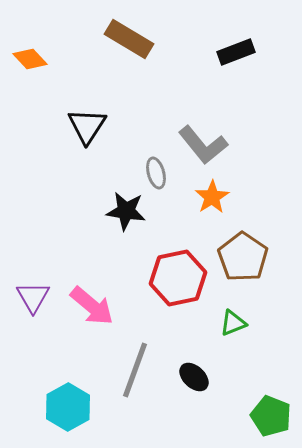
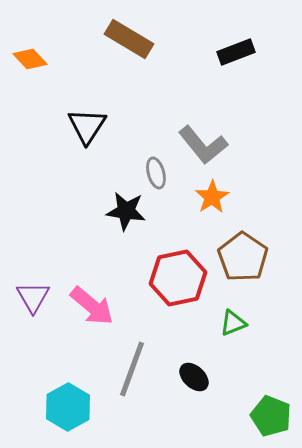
gray line: moved 3 px left, 1 px up
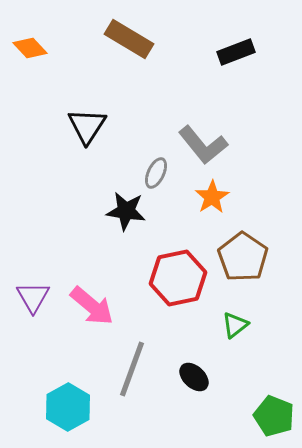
orange diamond: moved 11 px up
gray ellipse: rotated 40 degrees clockwise
green triangle: moved 2 px right, 2 px down; rotated 16 degrees counterclockwise
green pentagon: moved 3 px right
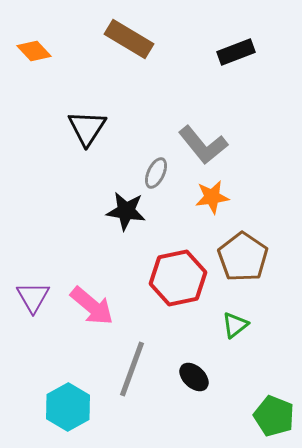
orange diamond: moved 4 px right, 3 px down
black triangle: moved 2 px down
orange star: rotated 24 degrees clockwise
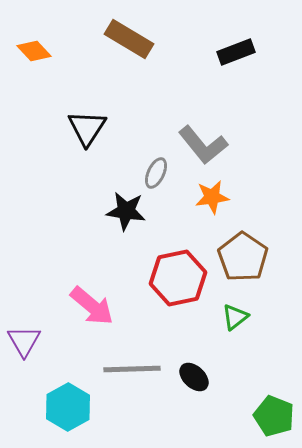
purple triangle: moved 9 px left, 44 px down
green triangle: moved 8 px up
gray line: rotated 68 degrees clockwise
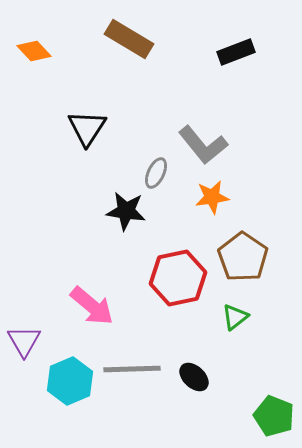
cyan hexagon: moved 2 px right, 26 px up; rotated 6 degrees clockwise
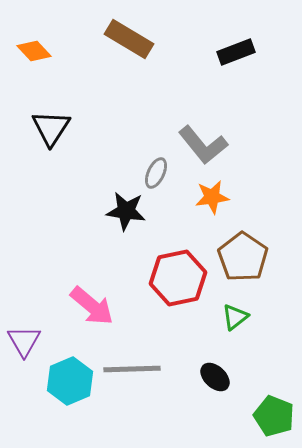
black triangle: moved 36 px left
black ellipse: moved 21 px right
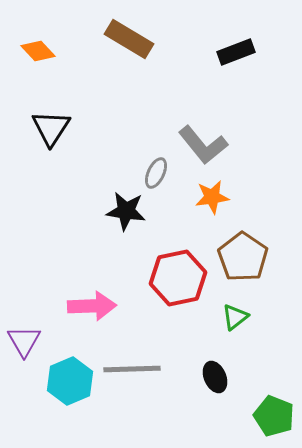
orange diamond: moved 4 px right
pink arrow: rotated 42 degrees counterclockwise
black ellipse: rotated 24 degrees clockwise
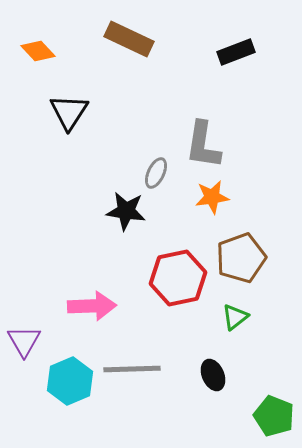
brown rectangle: rotated 6 degrees counterclockwise
black triangle: moved 18 px right, 16 px up
gray L-shape: rotated 48 degrees clockwise
brown pentagon: moved 2 px left, 1 px down; rotated 18 degrees clockwise
black ellipse: moved 2 px left, 2 px up
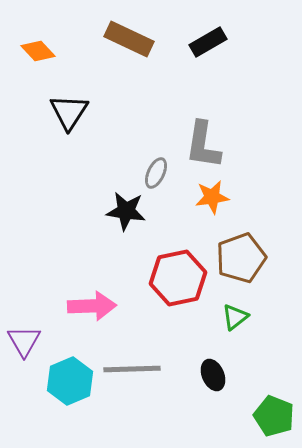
black rectangle: moved 28 px left, 10 px up; rotated 9 degrees counterclockwise
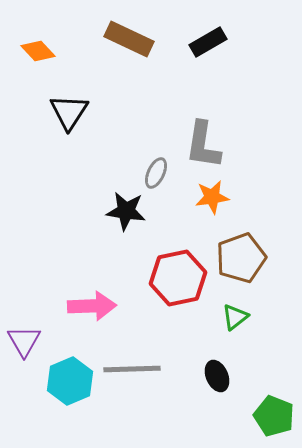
black ellipse: moved 4 px right, 1 px down
